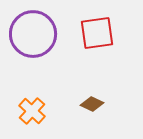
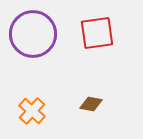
brown diamond: moved 1 px left; rotated 15 degrees counterclockwise
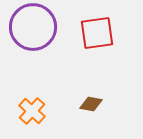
purple circle: moved 7 px up
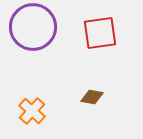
red square: moved 3 px right
brown diamond: moved 1 px right, 7 px up
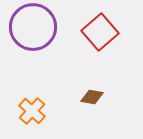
red square: moved 1 px up; rotated 33 degrees counterclockwise
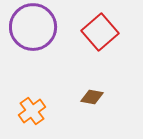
orange cross: rotated 12 degrees clockwise
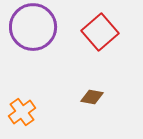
orange cross: moved 10 px left, 1 px down
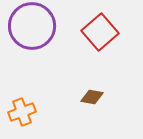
purple circle: moved 1 px left, 1 px up
orange cross: rotated 16 degrees clockwise
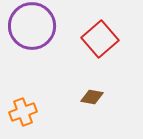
red square: moved 7 px down
orange cross: moved 1 px right
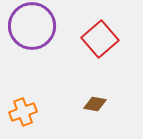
brown diamond: moved 3 px right, 7 px down
